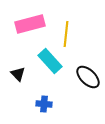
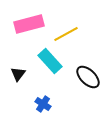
pink rectangle: moved 1 px left
yellow line: rotated 55 degrees clockwise
black triangle: rotated 21 degrees clockwise
blue cross: moved 1 px left; rotated 28 degrees clockwise
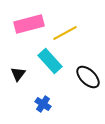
yellow line: moved 1 px left, 1 px up
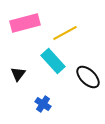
pink rectangle: moved 4 px left, 1 px up
cyan rectangle: moved 3 px right
